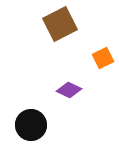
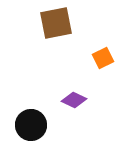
brown square: moved 4 px left, 1 px up; rotated 16 degrees clockwise
purple diamond: moved 5 px right, 10 px down
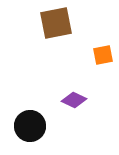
orange square: moved 3 px up; rotated 15 degrees clockwise
black circle: moved 1 px left, 1 px down
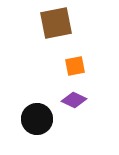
orange square: moved 28 px left, 11 px down
black circle: moved 7 px right, 7 px up
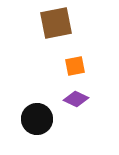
purple diamond: moved 2 px right, 1 px up
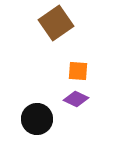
brown square: rotated 24 degrees counterclockwise
orange square: moved 3 px right, 5 px down; rotated 15 degrees clockwise
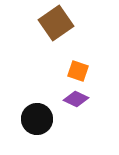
orange square: rotated 15 degrees clockwise
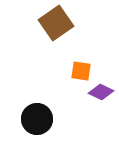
orange square: moved 3 px right; rotated 10 degrees counterclockwise
purple diamond: moved 25 px right, 7 px up
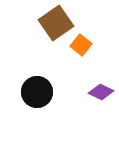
orange square: moved 26 px up; rotated 30 degrees clockwise
black circle: moved 27 px up
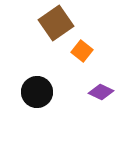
orange square: moved 1 px right, 6 px down
